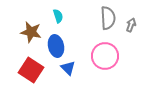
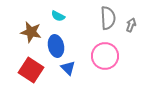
cyan semicircle: rotated 136 degrees clockwise
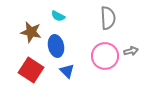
gray arrow: moved 26 px down; rotated 56 degrees clockwise
blue triangle: moved 1 px left, 3 px down
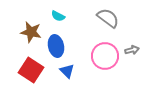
gray semicircle: rotated 50 degrees counterclockwise
gray arrow: moved 1 px right, 1 px up
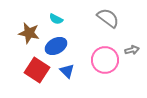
cyan semicircle: moved 2 px left, 3 px down
brown star: moved 2 px left, 1 px down
blue ellipse: rotated 75 degrees clockwise
pink circle: moved 4 px down
red square: moved 6 px right
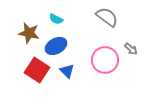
gray semicircle: moved 1 px left, 1 px up
gray arrow: moved 1 px left, 1 px up; rotated 56 degrees clockwise
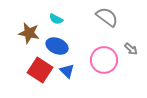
blue ellipse: moved 1 px right; rotated 50 degrees clockwise
pink circle: moved 1 px left
red square: moved 3 px right
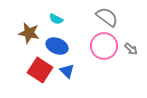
pink circle: moved 14 px up
